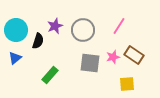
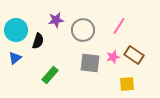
purple star: moved 1 px right, 6 px up; rotated 14 degrees clockwise
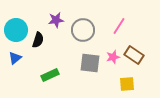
black semicircle: moved 1 px up
green rectangle: rotated 24 degrees clockwise
